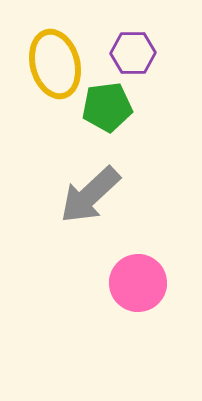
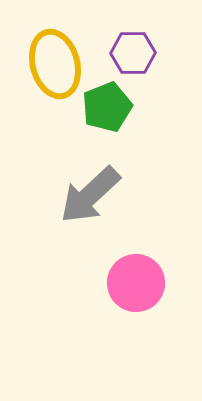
green pentagon: rotated 15 degrees counterclockwise
pink circle: moved 2 px left
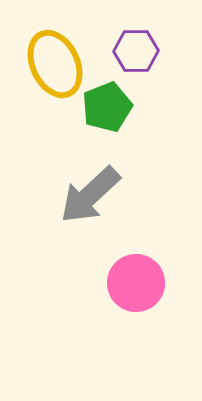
purple hexagon: moved 3 px right, 2 px up
yellow ellipse: rotated 10 degrees counterclockwise
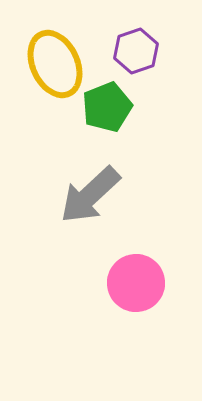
purple hexagon: rotated 18 degrees counterclockwise
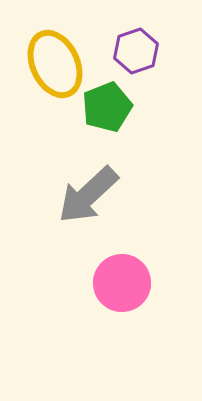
gray arrow: moved 2 px left
pink circle: moved 14 px left
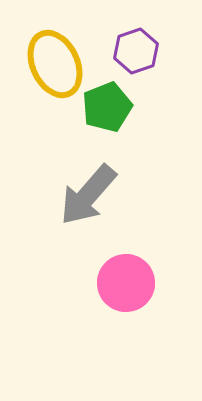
gray arrow: rotated 6 degrees counterclockwise
pink circle: moved 4 px right
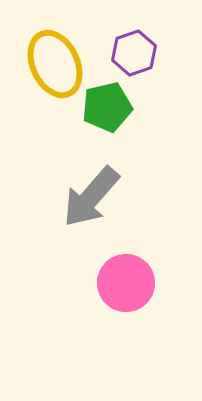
purple hexagon: moved 2 px left, 2 px down
green pentagon: rotated 9 degrees clockwise
gray arrow: moved 3 px right, 2 px down
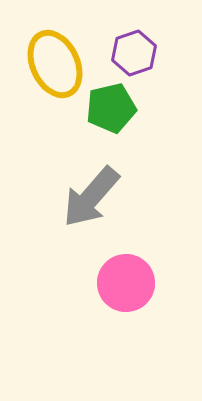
green pentagon: moved 4 px right, 1 px down
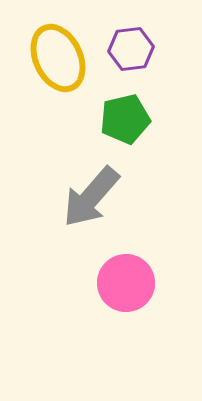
purple hexagon: moved 3 px left, 4 px up; rotated 12 degrees clockwise
yellow ellipse: moved 3 px right, 6 px up
green pentagon: moved 14 px right, 11 px down
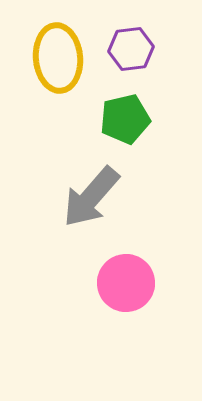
yellow ellipse: rotated 20 degrees clockwise
